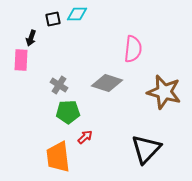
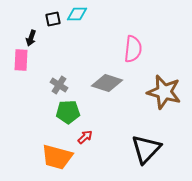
orange trapezoid: moved 1 px left; rotated 68 degrees counterclockwise
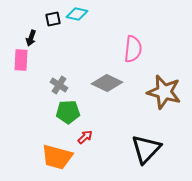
cyan diamond: rotated 15 degrees clockwise
gray diamond: rotated 8 degrees clockwise
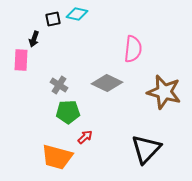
black arrow: moved 3 px right, 1 px down
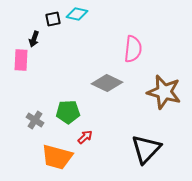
gray cross: moved 24 px left, 35 px down
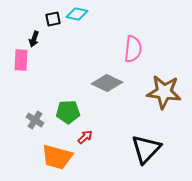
brown star: rotated 8 degrees counterclockwise
